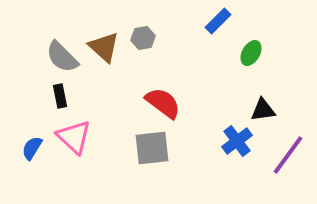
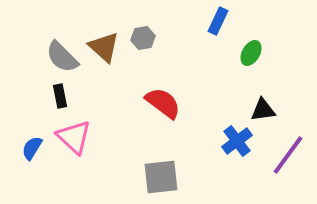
blue rectangle: rotated 20 degrees counterclockwise
gray square: moved 9 px right, 29 px down
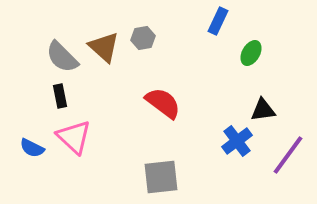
blue semicircle: rotated 95 degrees counterclockwise
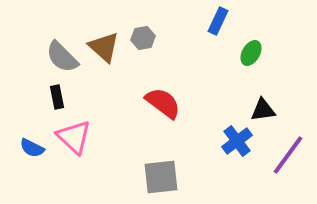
black rectangle: moved 3 px left, 1 px down
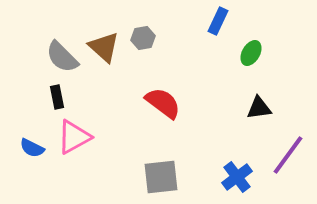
black triangle: moved 4 px left, 2 px up
pink triangle: rotated 48 degrees clockwise
blue cross: moved 36 px down
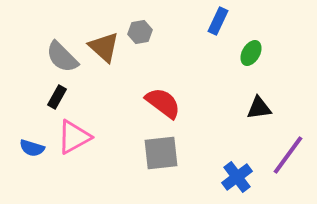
gray hexagon: moved 3 px left, 6 px up
black rectangle: rotated 40 degrees clockwise
blue semicircle: rotated 10 degrees counterclockwise
gray square: moved 24 px up
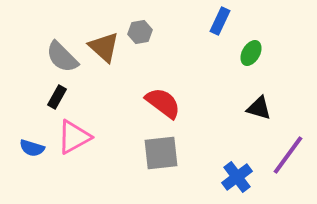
blue rectangle: moved 2 px right
black triangle: rotated 24 degrees clockwise
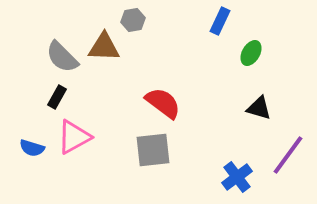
gray hexagon: moved 7 px left, 12 px up
brown triangle: rotated 40 degrees counterclockwise
gray square: moved 8 px left, 3 px up
